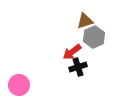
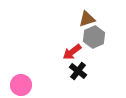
brown triangle: moved 2 px right, 2 px up
black cross: moved 4 px down; rotated 36 degrees counterclockwise
pink circle: moved 2 px right
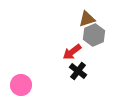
gray hexagon: moved 2 px up
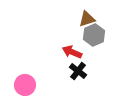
red arrow: rotated 60 degrees clockwise
pink circle: moved 4 px right
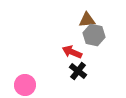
brown triangle: moved 1 px down; rotated 12 degrees clockwise
gray hexagon: rotated 25 degrees counterclockwise
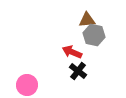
pink circle: moved 2 px right
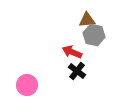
black cross: moved 1 px left
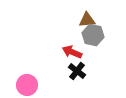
gray hexagon: moved 1 px left
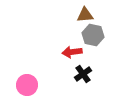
brown triangle: moved 2 px left, 5 px up
red arrow: rotated 30 degrees counterclockwise
black cross: moved 6 px right, 3 px down; rotated 18 degrees clockwise
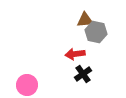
brown triangle: moved 5 px down
gray hexagon: moved 3 px right, 3 px up
red arrow: moved 3 px right, 2 px down
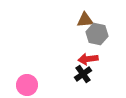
gray hexagon: moved 1 px right, 2 px down
red arrow: moved 13 px right, 5 px down
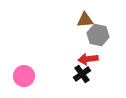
gray hexagon: moved 1 px right, 1 px down
black cross: moved 1 px left
pink circle: moved 3 px left, 9 px up
